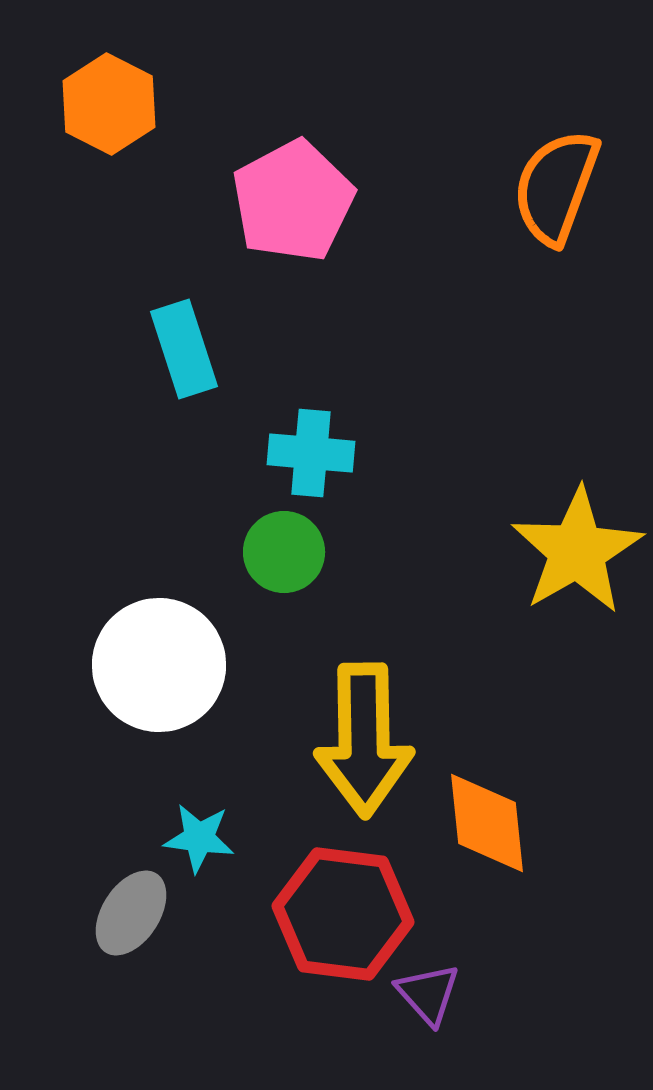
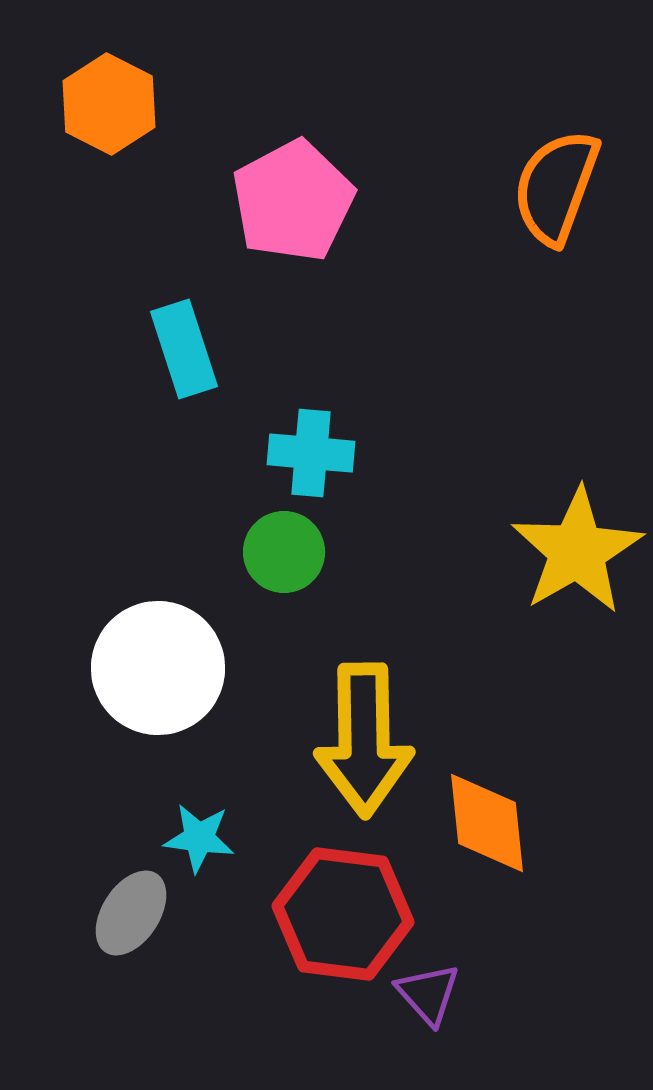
white circle: moved 1 px left, 3 px down
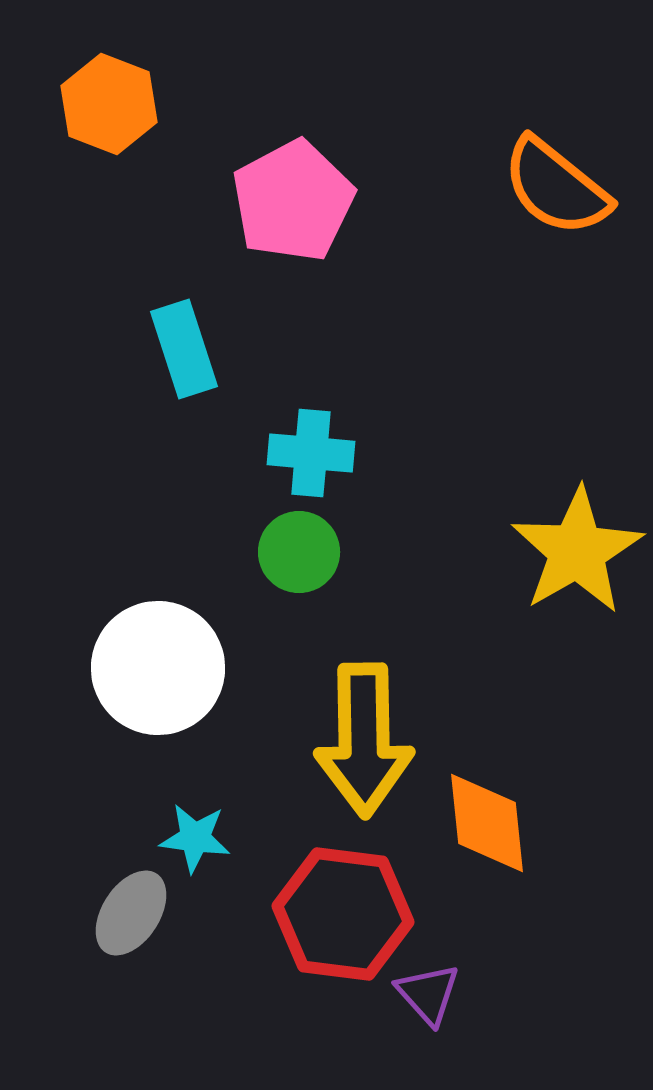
orange hexagon: rotated 6 degrees counterclockwise
orange semicircle: rotated 71 degrees counterclockwise
green circle: moved 15 px right
cyan star: moved 4 px left
